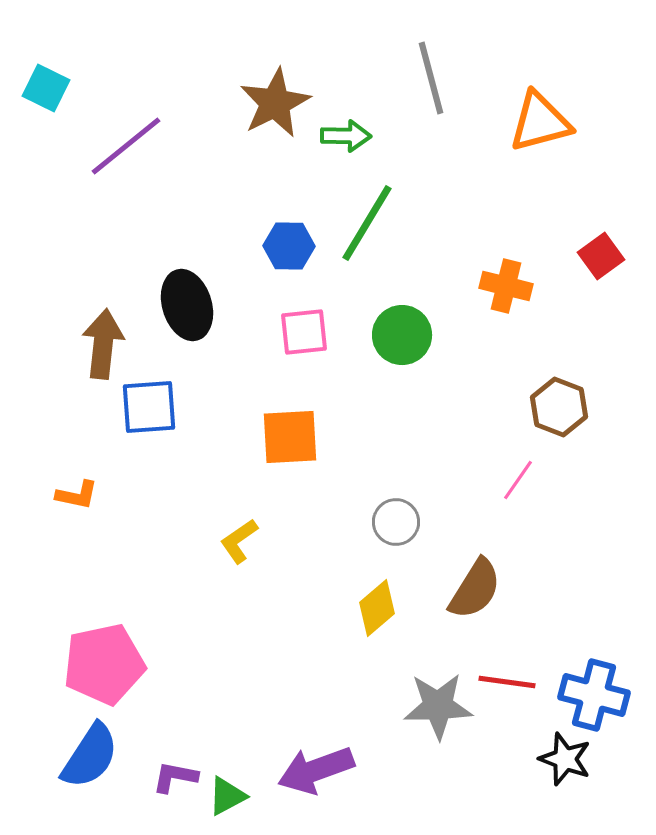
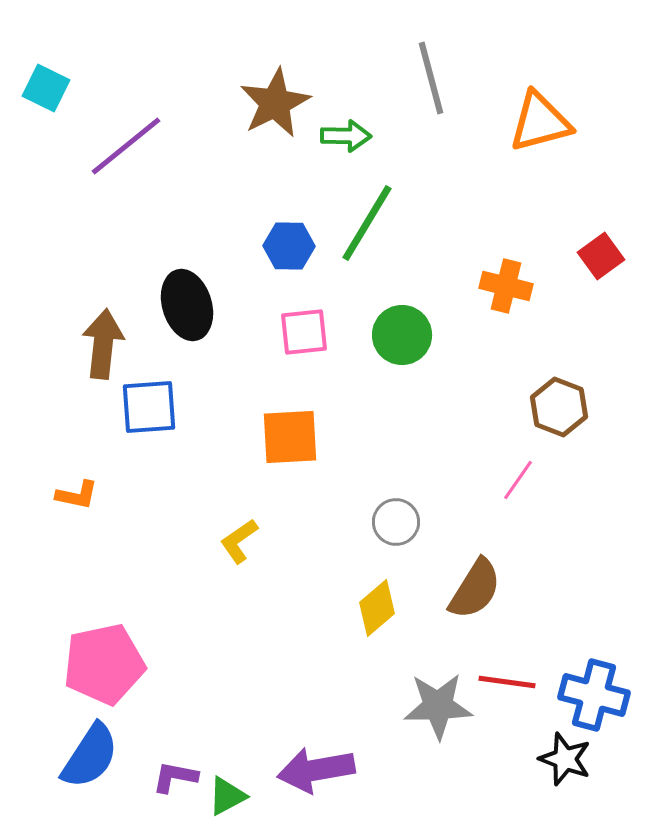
purple arrow: rotated 10 degrees clockwise
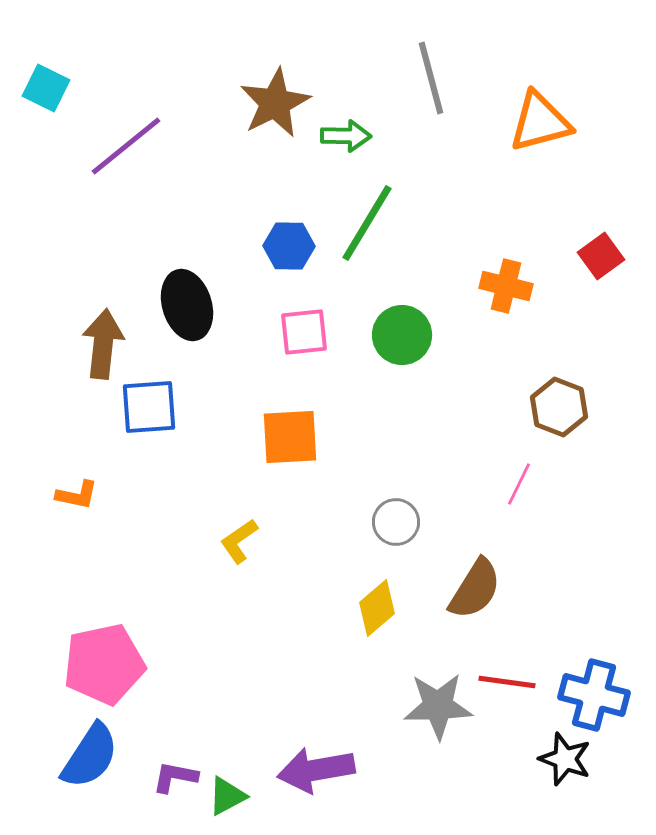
pink line: moved 1 px right, 4 px down; rotated 9 degrees counterclockwise
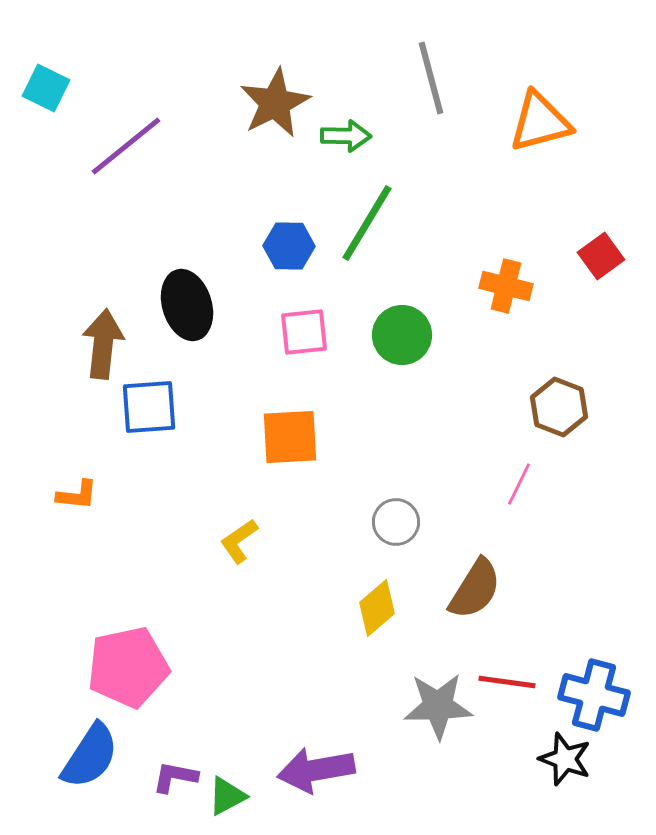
orange L-shape: rotated 6 degrees counterclockwise
pink pentagon: moved 24 px right, 3 px down
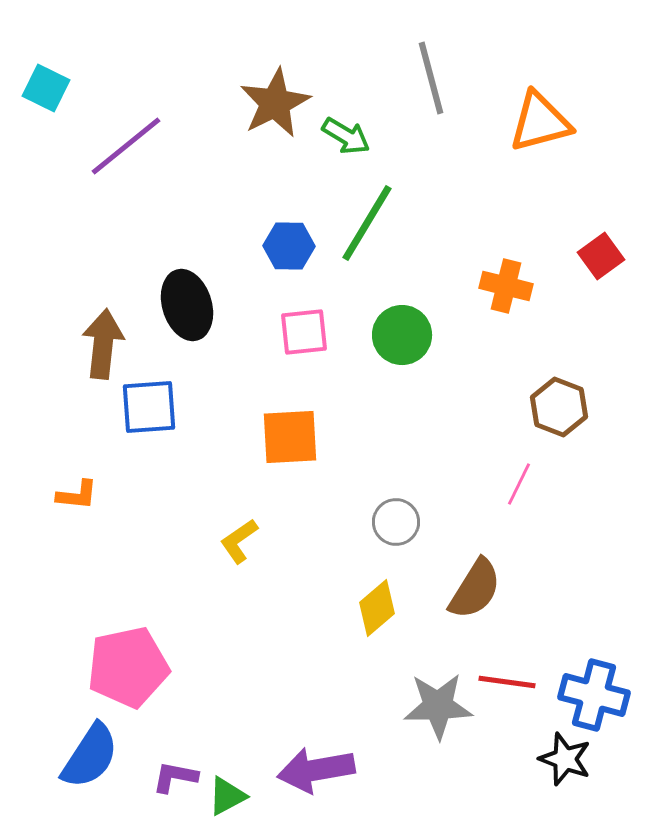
green arrow: rotated 30 degrees clockwise
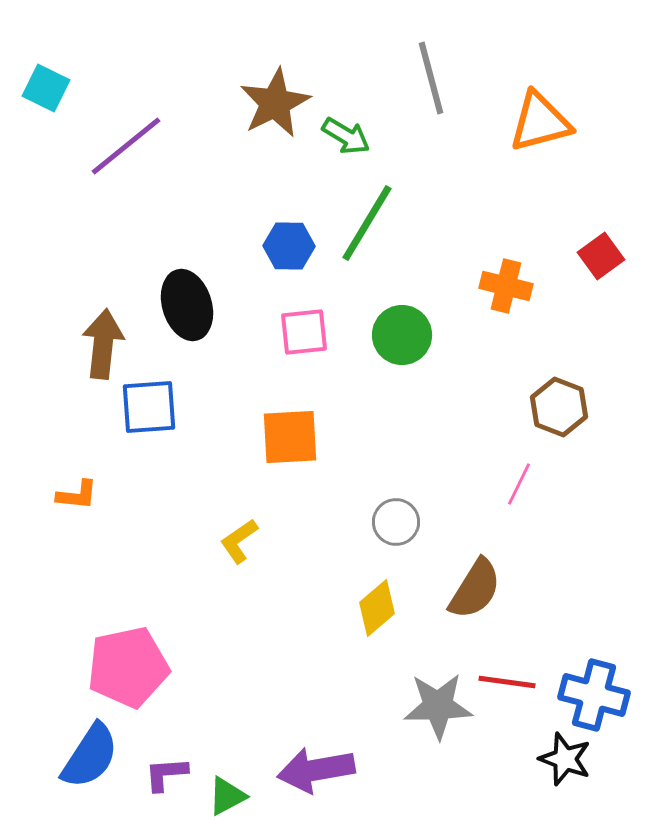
purple L-shape: moved 9 px left, 3 px up; rotated 15 degrees counterclockwise
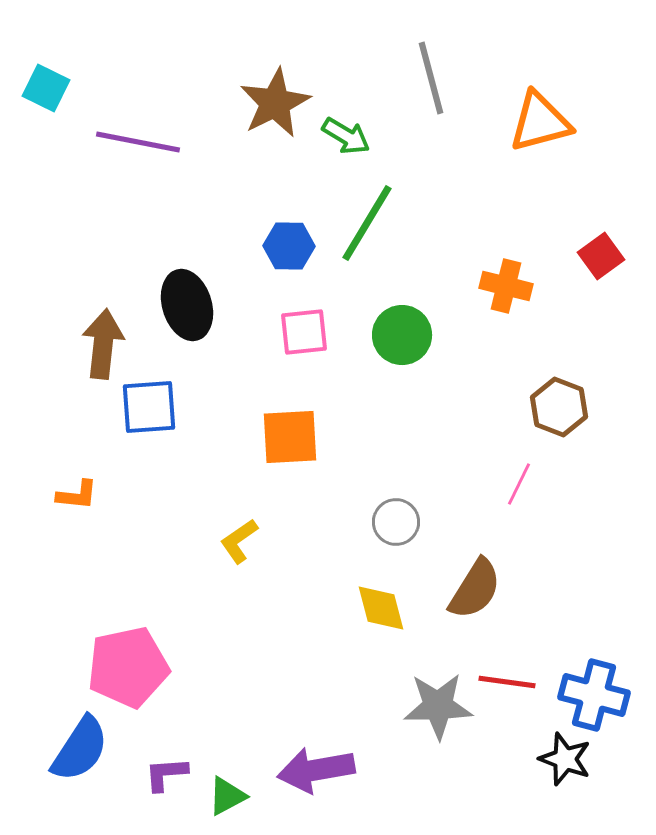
purple line: moved 12 px right, 4 px up; rotated 50 degrees clockwise
yellow diamond: moved 4 px right; rotated 64 degrees counterclockwise
blue semicircle: moved 10 px left, 7 px up
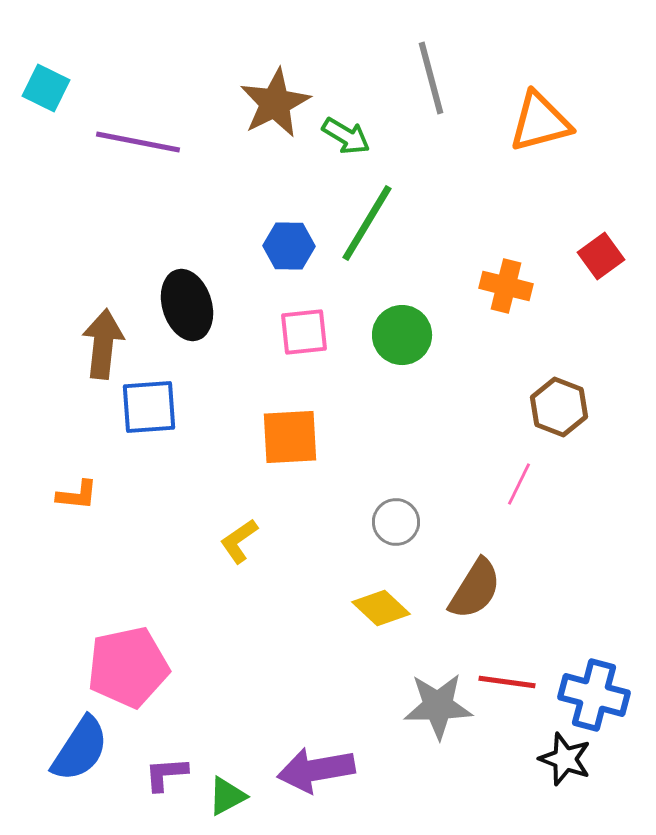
yellow diamond: rotated 32 degrees counterclockwise
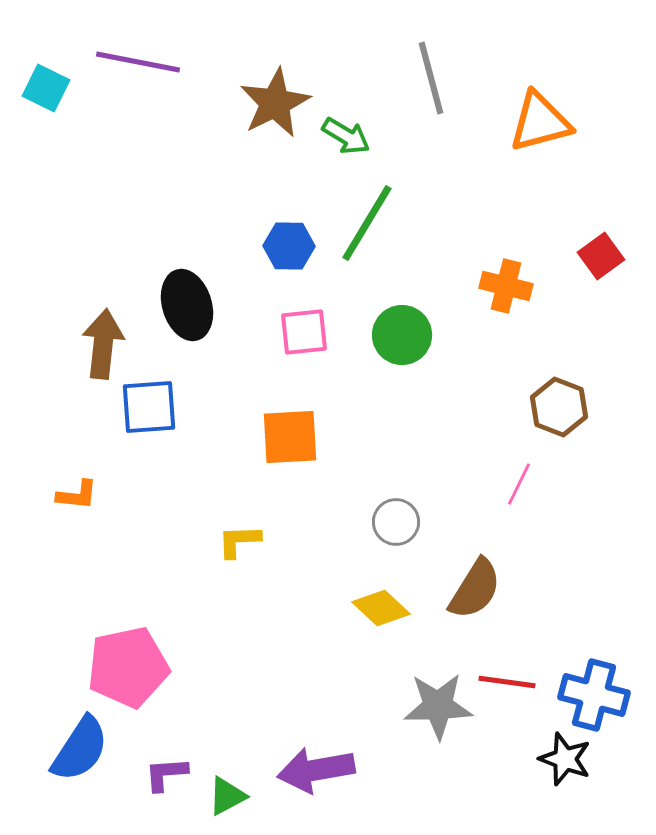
purple line: moved 80 px up
yellow L-shape: rotated 33 degrees clockwise
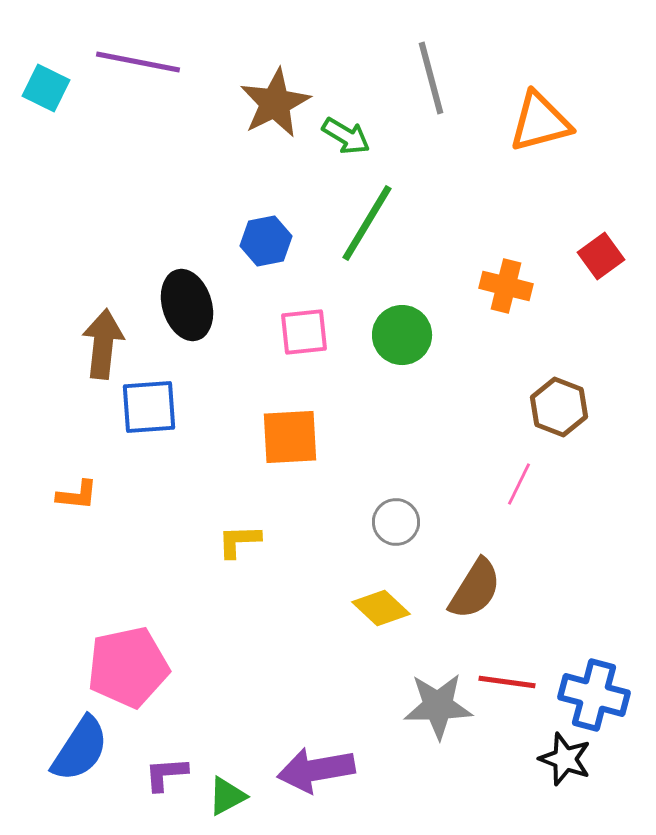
blue hexagon: moved 23 px left, 5 px up; rotated 12 degrees counterclockwise
